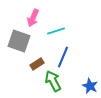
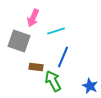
brown rectangle: moved 1 px left, 3 px down; rotated 40 degrees clockwise
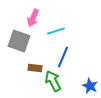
brown rectangle: moved 1 px left, 1 px down
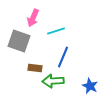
green arrow: rotated 65 degrees counterclockwise
